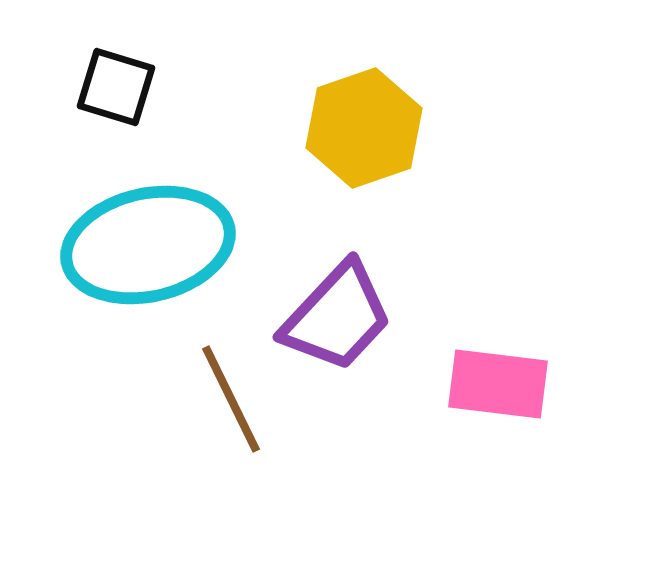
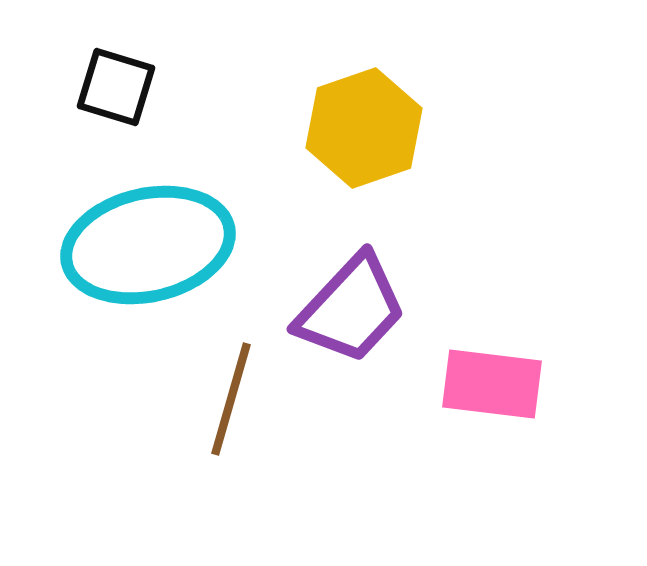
purple trapezoid: moved 14 px right, 8 px up
pink rectangle: moved 6 px left
brown line: rotated 42 degrees clockwise
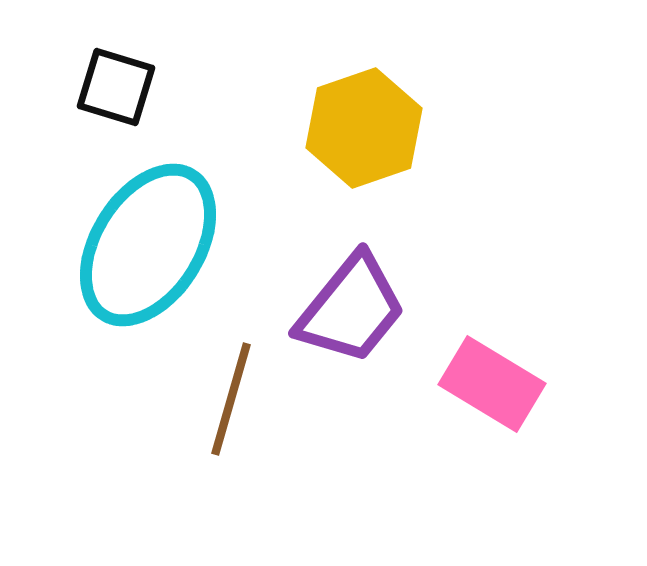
cyan ellipse: rotated 45 degrees counterclockwise
purple trapezoid: rotated 4 degrees counterclockwise
pink rectangle: rotated 24 degrees clockwise
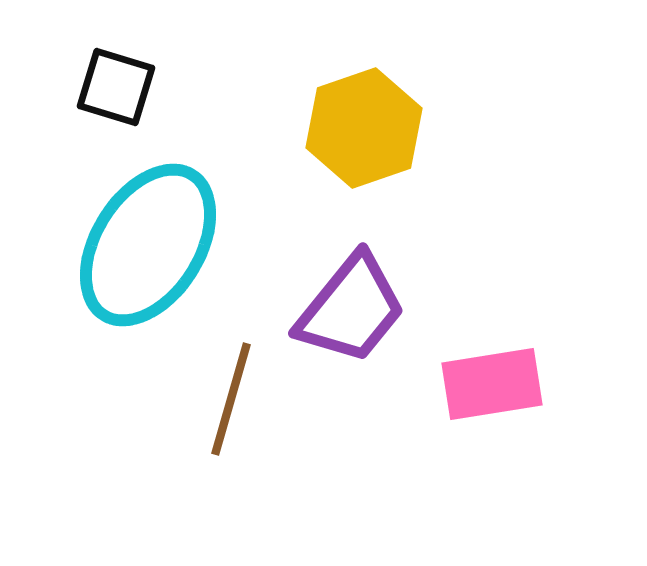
pink rectangle: rotated 40 degrees counterclockwise
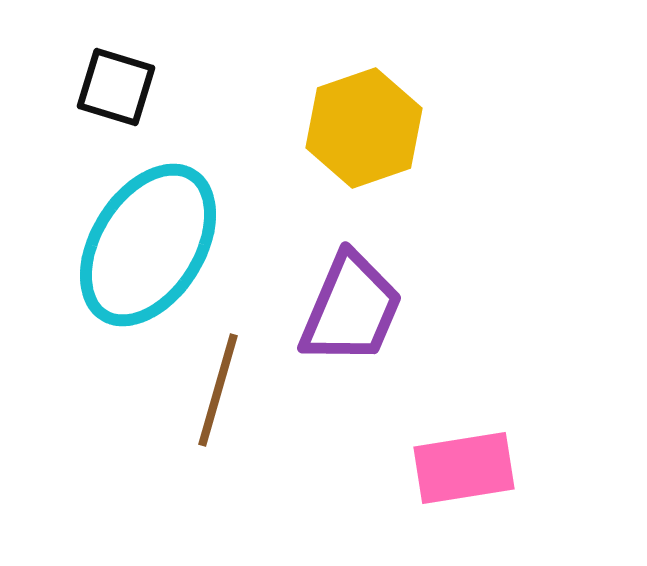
purple trapezoid: rotated 16 degrees counterclockwise
pink rectangle: moved 28 px left, 84 px down
brown line: moved 13 px left, 9 px up
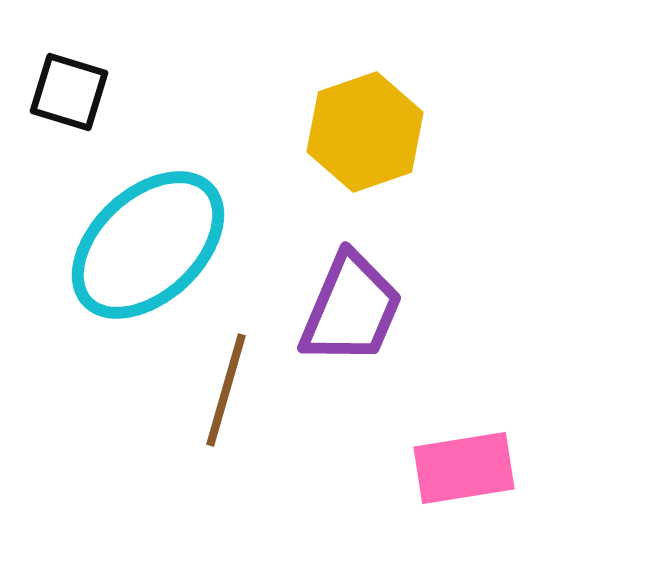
black square: moved 47 px left, 5 px down
yellow hexagon: moved 1 px right, 4 px down
cyan ellipse: rotated 15 degrees clockwise
brown line: moved 8 px right
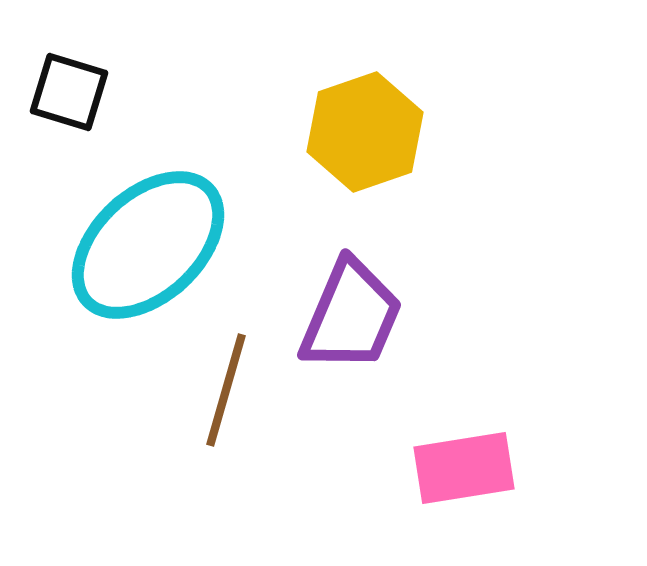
purple trapezoid: moved 7 px down
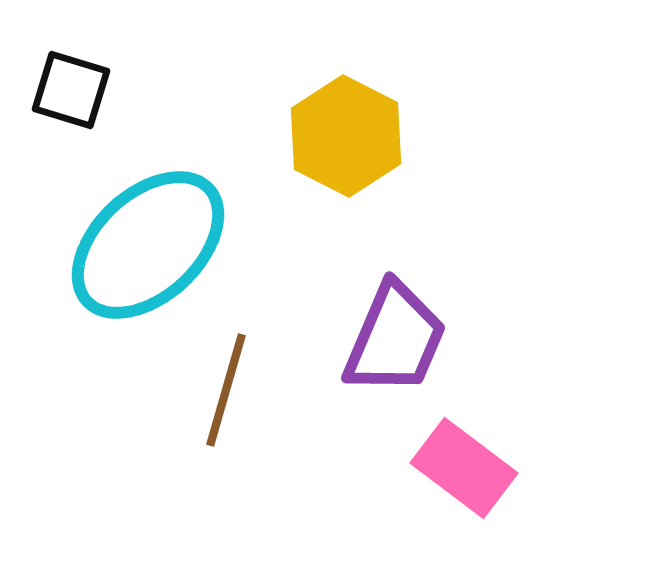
black square: moved 2 px right, 2 px up
yellow hexagon: moved 19 px left, 4 px down; rotated 14 degrees counterclockwise
purple trapezoid: moved 44 px right, 23 px down
pink rectangle: rotated 46 degrees clockwise
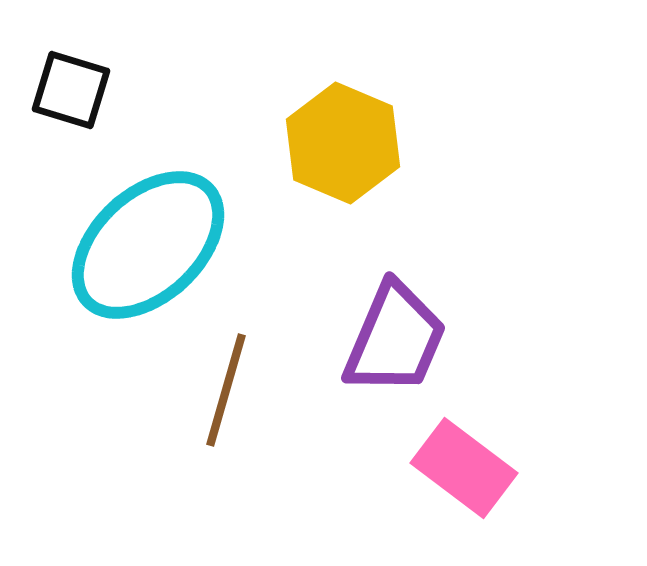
yellow hexagon: moved 3 px left, 7 px down; rotated 4 degrees counterclockwise
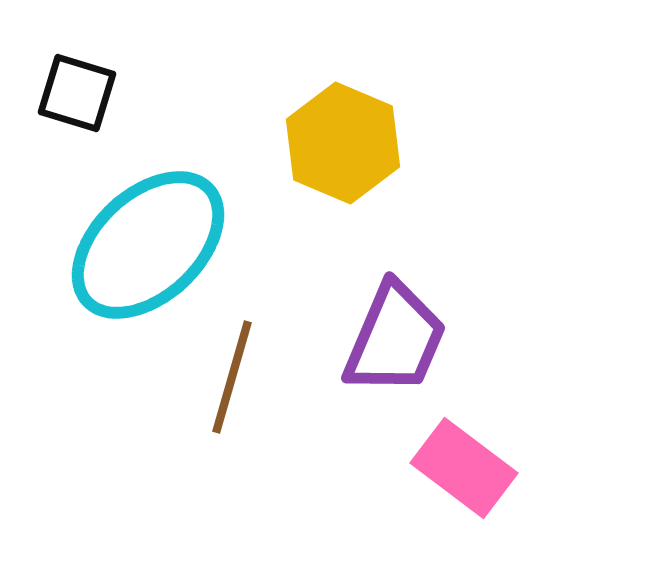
black square: moved 6 px right, 3 px down
brown line: moved 6 px right, 13 px up
